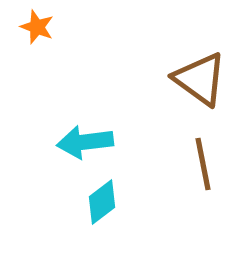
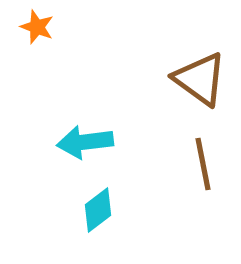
cyan diamond: moved 4 px left, 8 px down
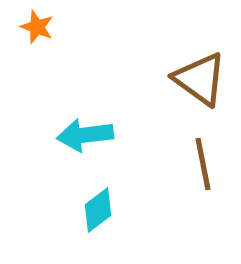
cyan arrow: moved 7 px up
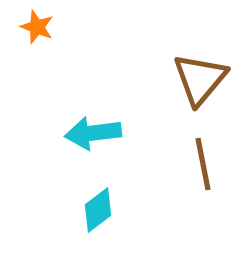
brown triangle: rotated 34 degrees clockwise
cyan arrow: moved 8 px right, 2 px up
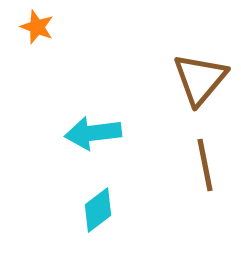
brown line: moved 2 px right, 1 px down
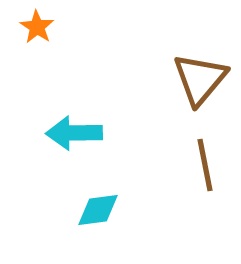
orange star: rotated 12 degrees clockwise
cyan arrow: moved 19 px left; rotated 6 degrees clockwise
cyan diamond: rotated 30 degrees clockwise
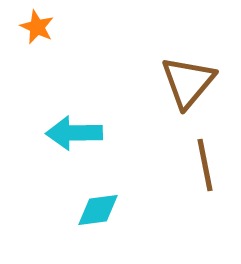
orange star: rotated 8 degrees counterclockwise
brown triangle: moved 12 px left, 3 px down
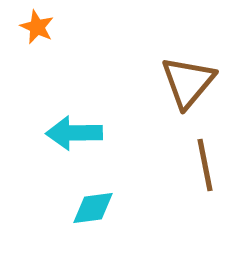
cyan diamond: moved 5 px left, 2 px up
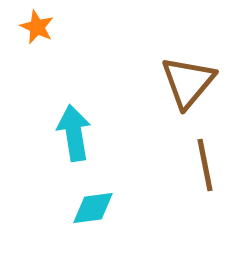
cyan arrow: rotated 82 degrees clockwise
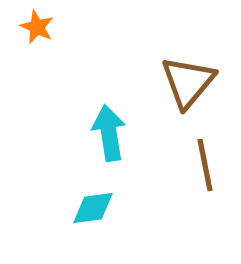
cyan arrow: moved 35 px right
